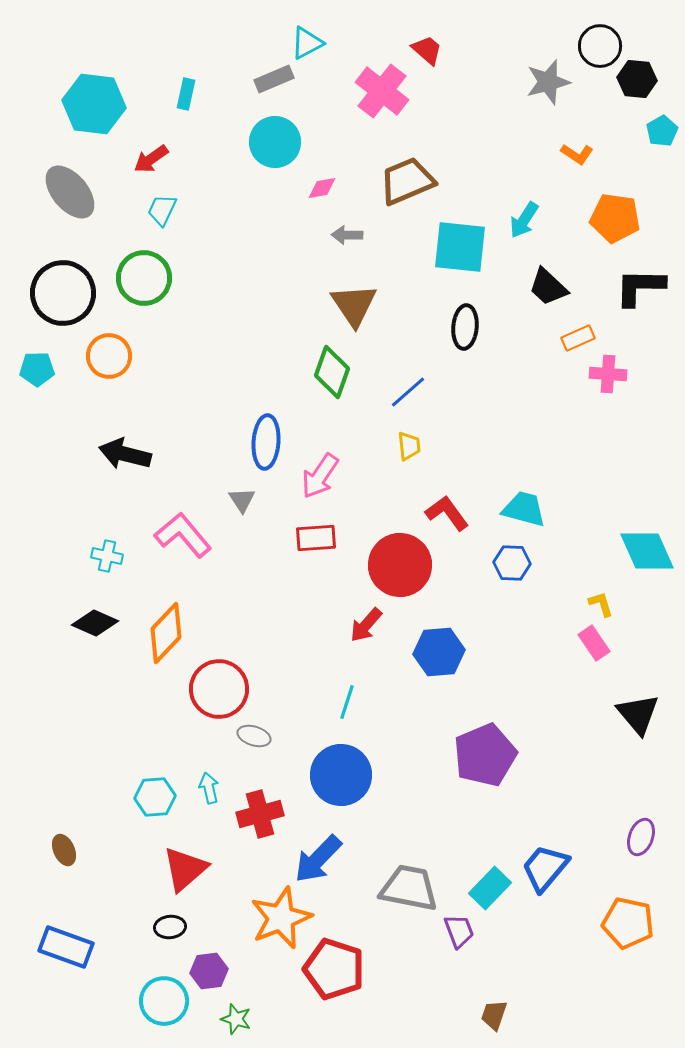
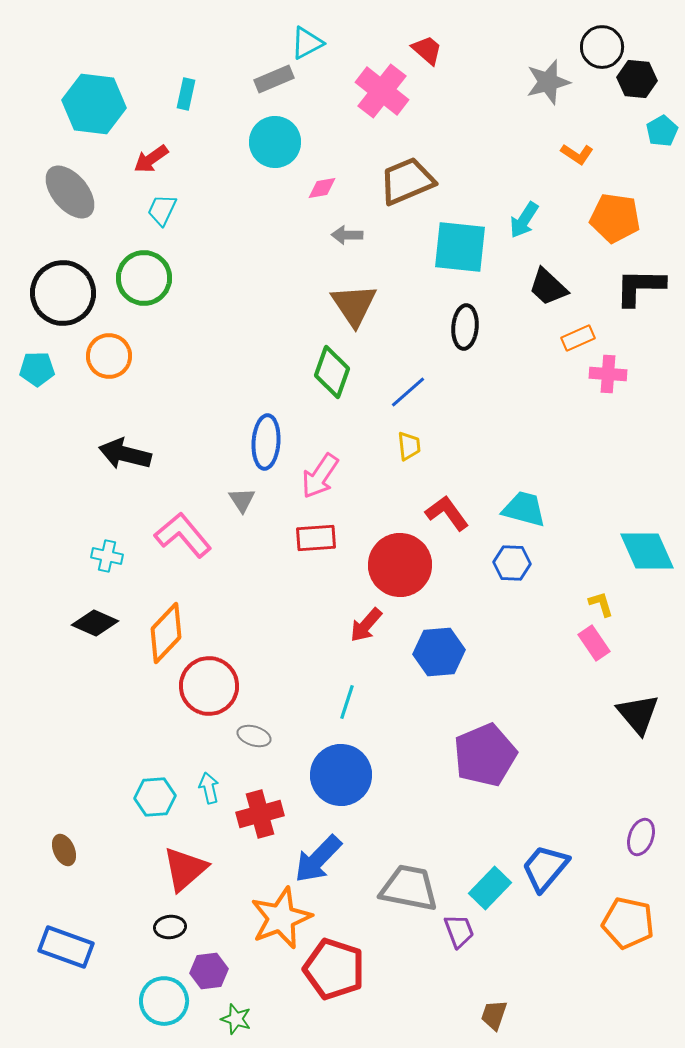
black circle at (600, 46): moved 2 px right, 1 px down
red circle at (219, 689): moved 10 px left, 3 px up
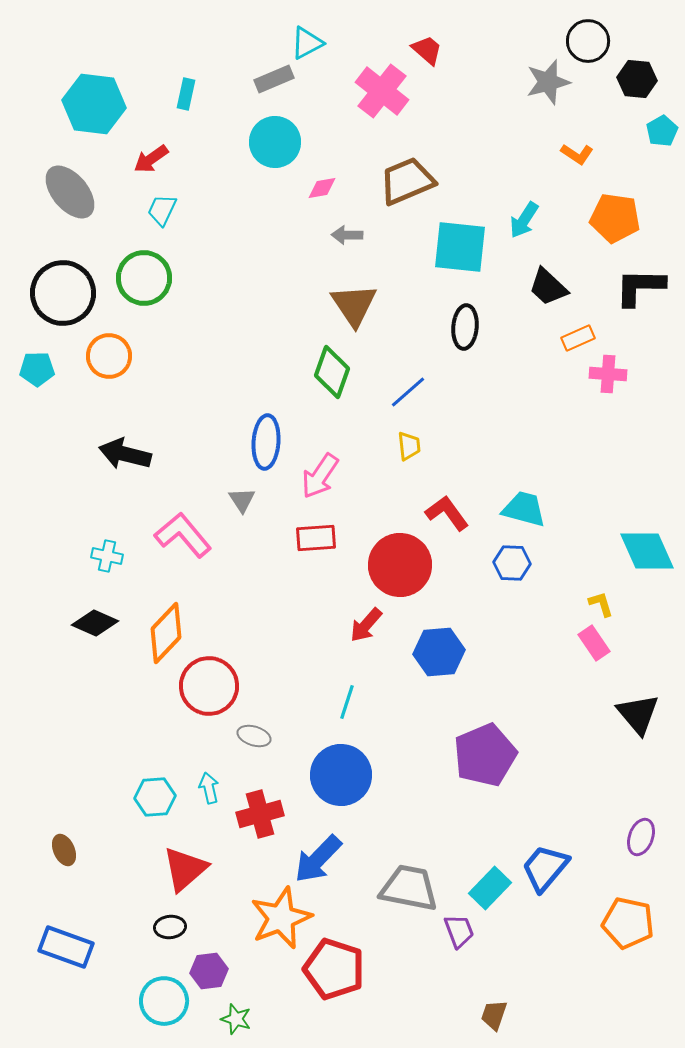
black circle at (602, 47): moved 14 px left, 6 px up
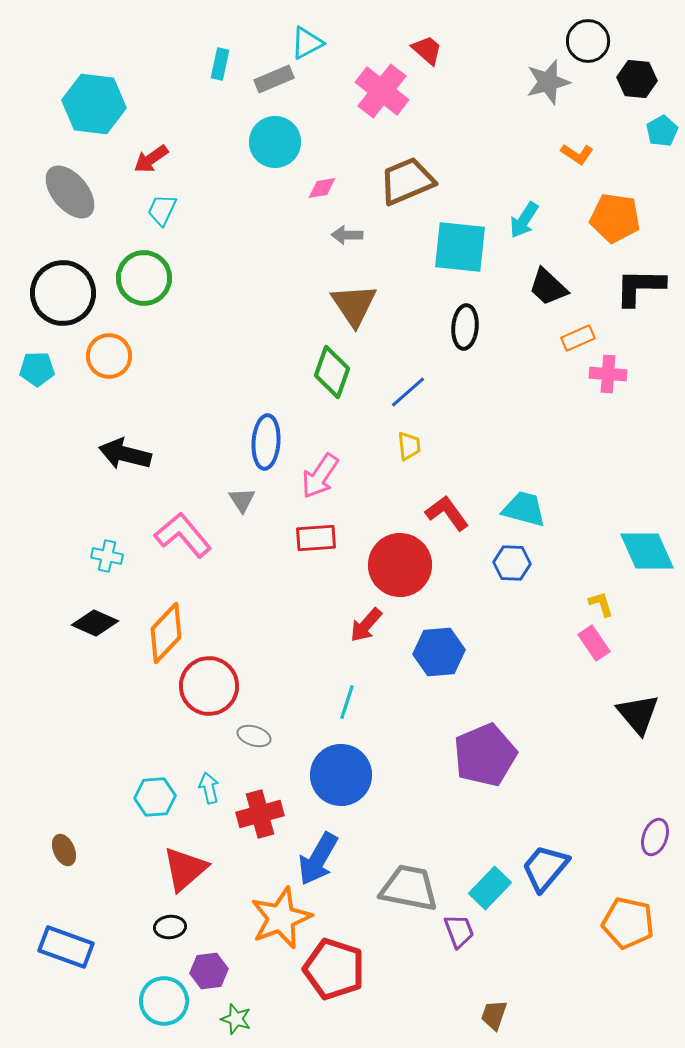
cyan rectangle at (186, 94): moved 34 px right, 30 px up
purple ellipse at (641, 837): moved 14 px right
blue arrow at (318, 859): rotated 14 degrees counterclockwise
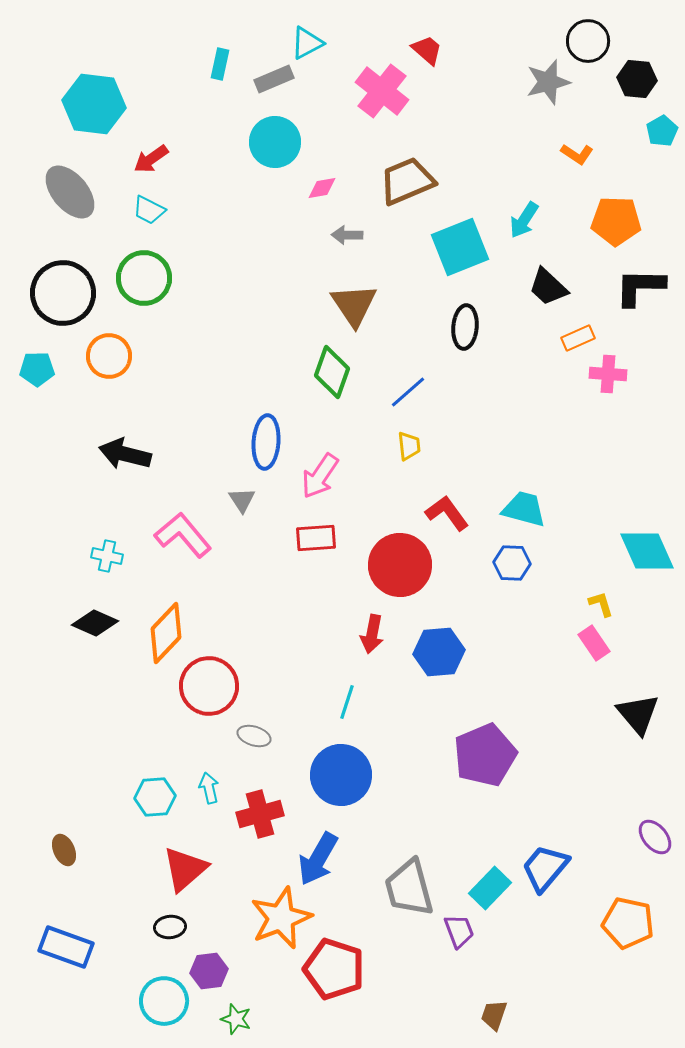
cyan trapezoid at (162, 210): moved 13 px left; rotated 88 degrees counterclockwise
orange pentagon at (615, 218): moved 1 px right, 3 px down; rotated 6 degrees counterclockwise
cyan square at (460, 247): rotated 28 degrees counterclockwise
red arrow at (366, 625): moved 6 px right, 9 px down; rotated 30 degrees counterclockwise
purple ellipse at (655, 837): rotated 60 degrees counterclockwise
gray trapezoid at (409, 888): rotated 116 degrees counterclockwise
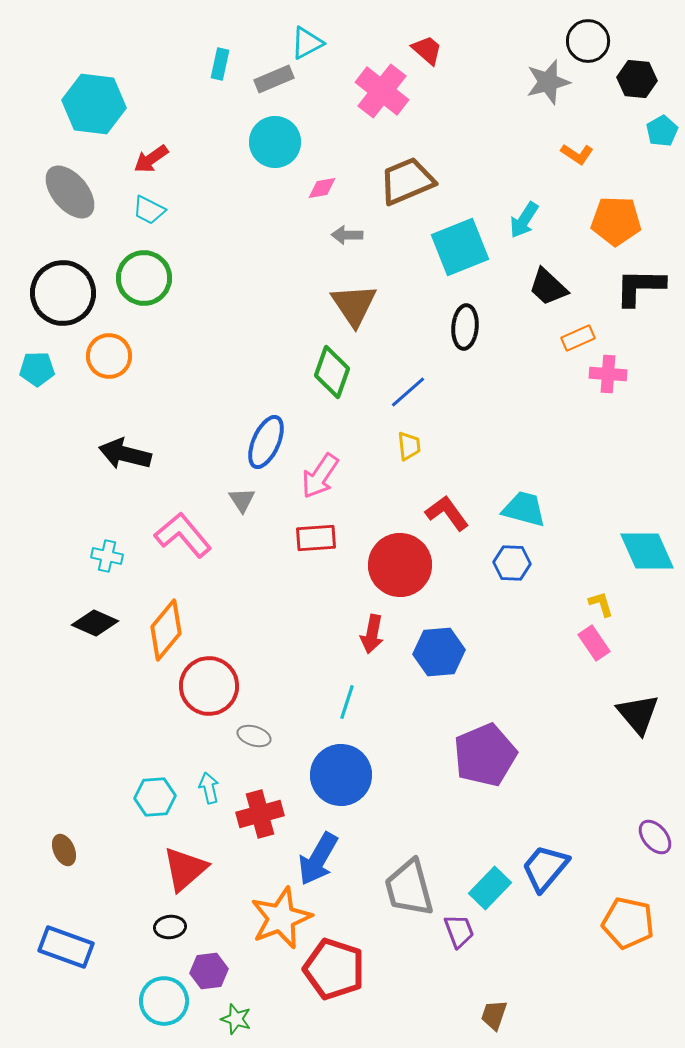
blue ellipse at (266, 442): rotated 20 degrees clockwise
orange diamond at (166, 633): moved 3 px up; rotated 4 degrees counterclockwise
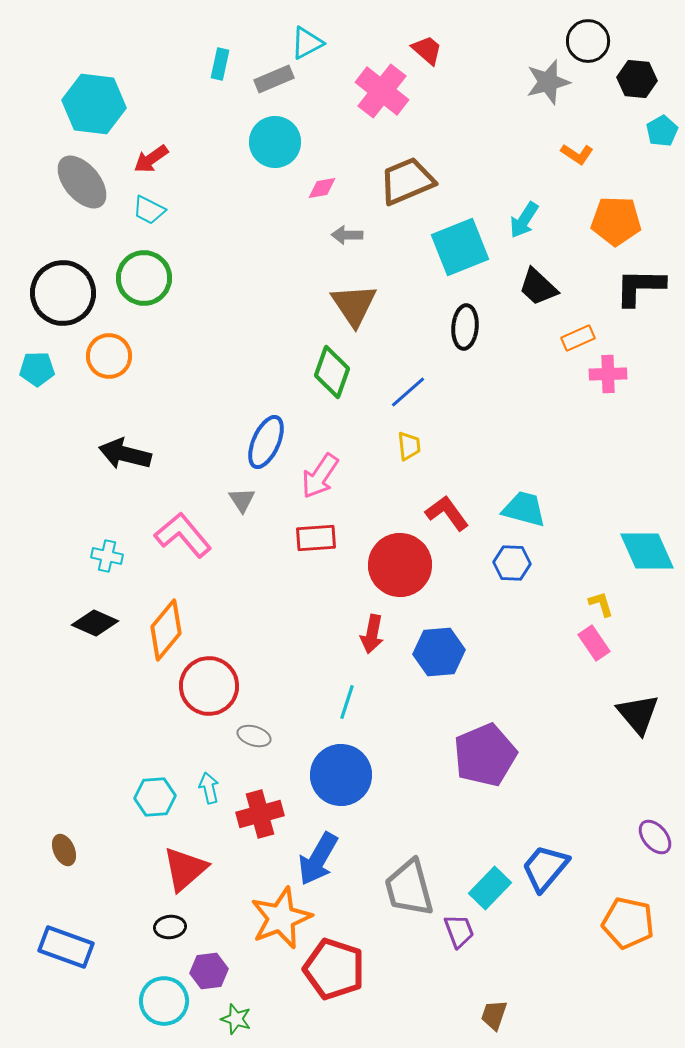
gray ellipse at (70, 192): moved 12 px right, 10 px up
black trapezoid at (548, 287): moved 10 px left
pink cross at (608, 374): rotated 6 degrees counterclockwise
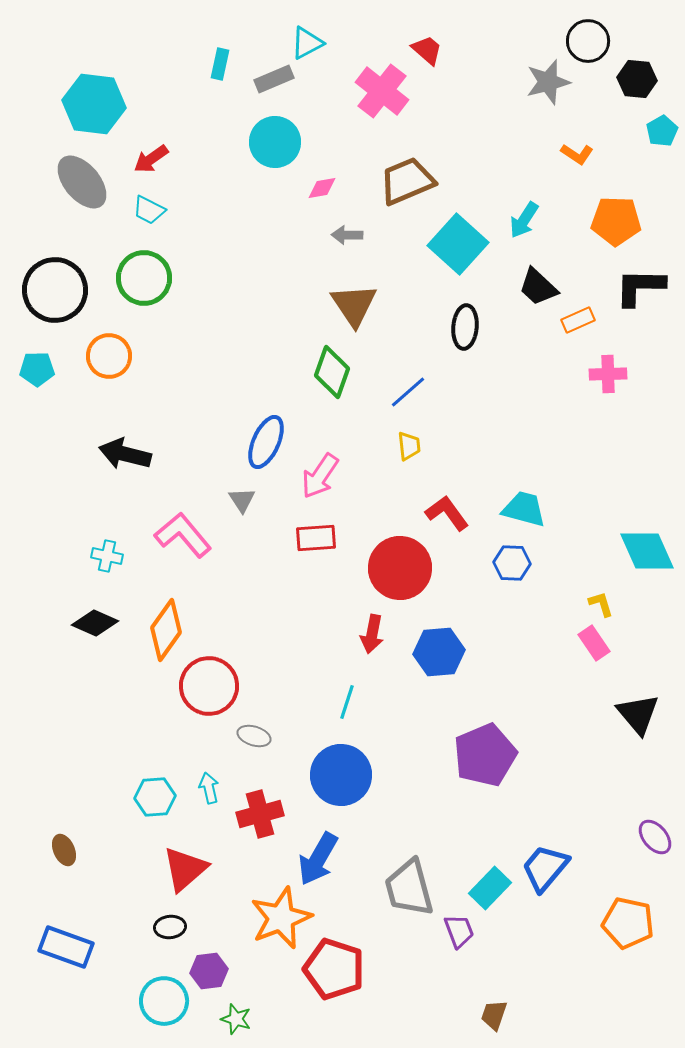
cyan square at (460, 247): moved 2 px left, 3 px up; rotated 26 degrees counterclockwise
black circle at (63, 293): moved 8 px left, 3 px up
orange rectangle at (578, 338): moved 18 px up
red circle at (400, 565): moved 3 px down
orange diamond at (166, 630): rotated 4 degrees counterclockwise
